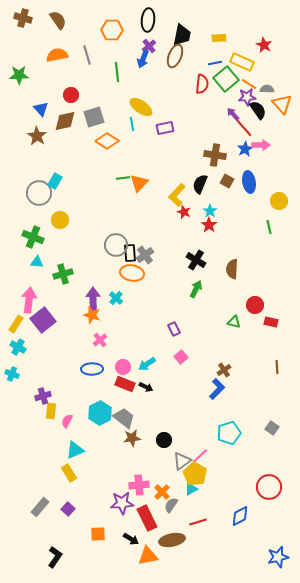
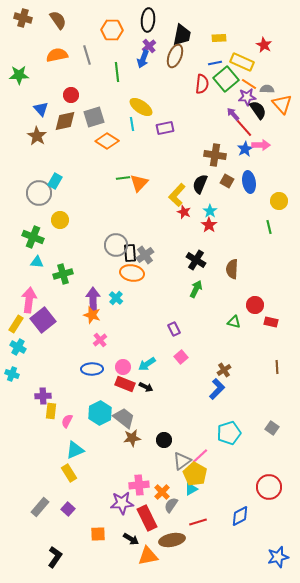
purple cross at (43, 396): rotated 14 degrees clockwise
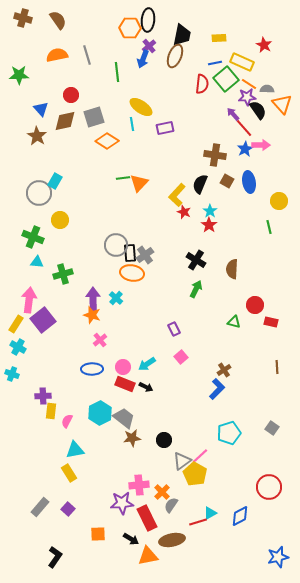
orange hexagon at (112, 30): moved 18 px right, 2 px up
cyan triangle at (75, 450): rotated 12 degrees clockwise
cyan triangle at (191, 489): moved 19 px right, 24 px down
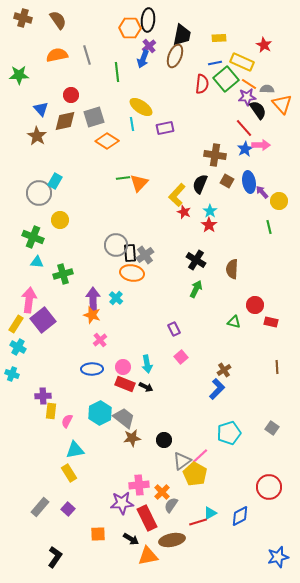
purple arrow at (233, 114): moved 29 px right, 78 px down
cyan arrow at (147, 364): rotated 66 degrees counterclockwise
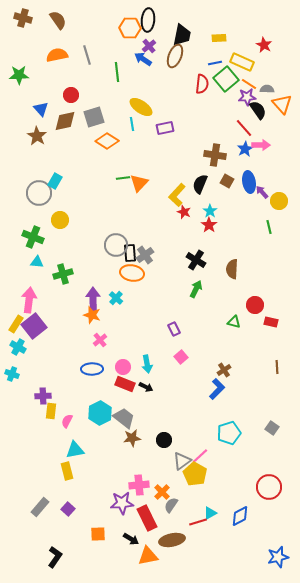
blue arrow at (143, 59): rotated 102 degrees clockwise
purple square at (43, 320): moved 9 px left, 6 px down
yellow rectangle at (69, 473): moved 2 px left, 2 px up; rotated 18 degrees clockwise
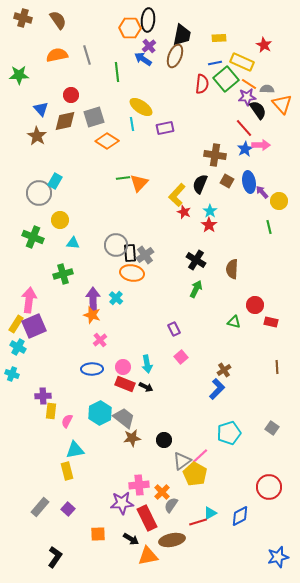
cyan triangle at (37, 262): moved 36 px right, 19 px up
purple square at (34, 326): rotated 15 degrees clockwise
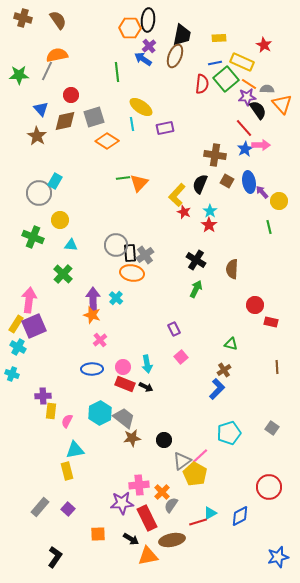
gray line at (87, 55): moved 40 px left, 16 px down; rotated 42 degrees clockwise
cyan triangle at (73, 243): moved 2 px left, 2 px down
green cross at (63, 274): rotated 30 degrees counterclockwise
green triangle at (234, 322): moved 3 px left, 22 px down
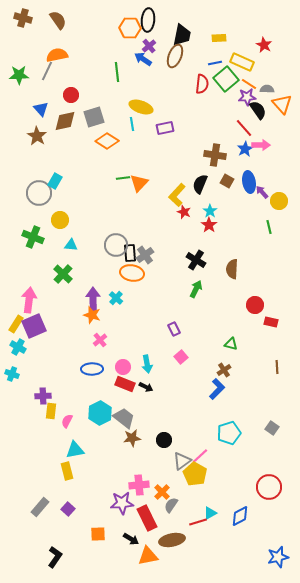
yellow ellipse at (141, 107): rotated 15 degrees counterclockwise
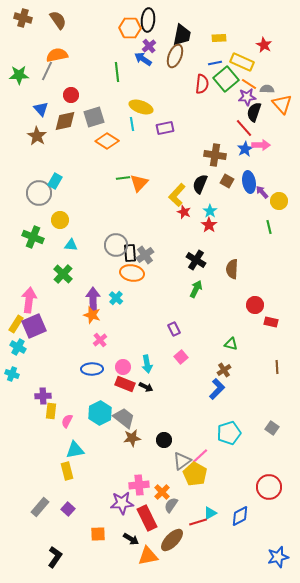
black semicircle at (258, 110): moved 4 px left, 2 px down; rotated 126 degrees counterclockwise
brown ellipse at (172, 540): rotated 35 degrees counterclockwise
